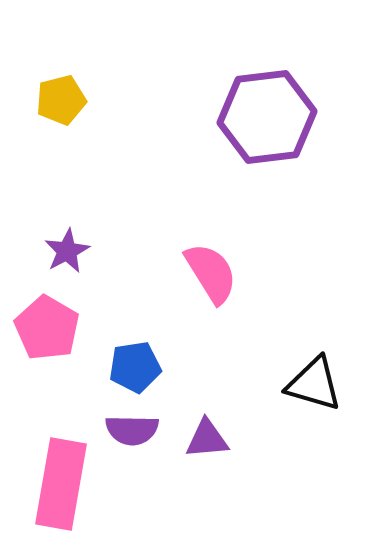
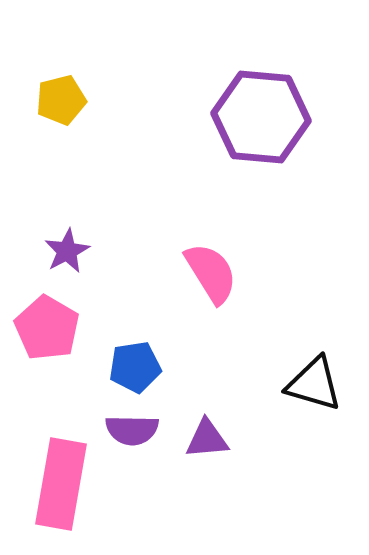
purple hexagon: moved 6 px left; rotated 12 degrees clockwise
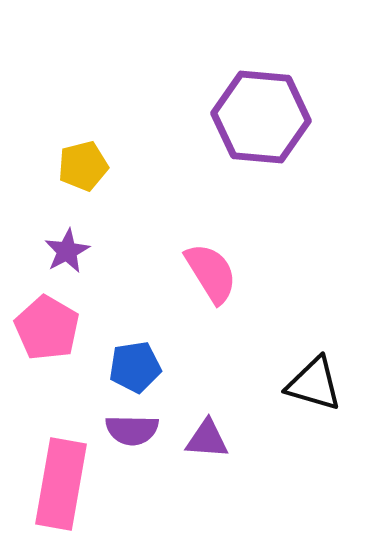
yellow pentagon: moved 22 px right, 66 px down
purple triangle: rotated 9 degrees clockwise
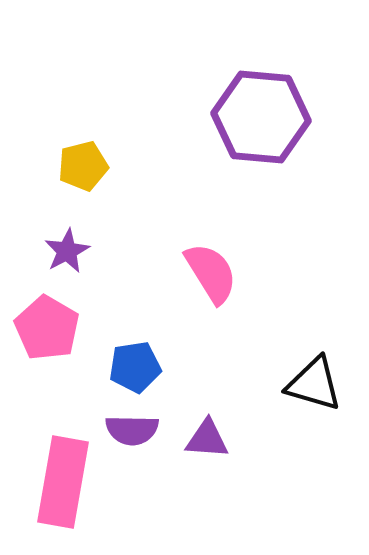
pink rectangle: moved 2 px right, 2 px up
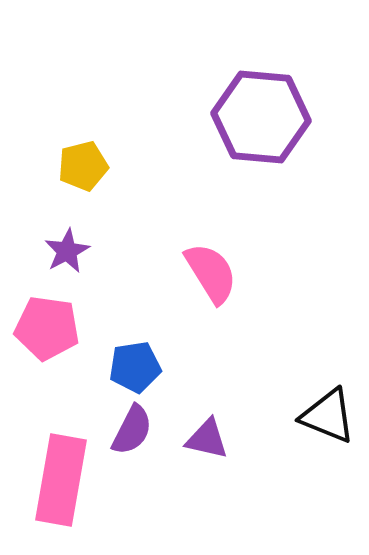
pink pentagon: rotated 22 degrees counterclockwise
black triangle: moved 14 px right, 32 px down; rotated 6 degrees clockwise
purple semicircle: rotated 64 degrees counterclockwise
purple triangle: rotated 9 degrees clockwise
pink rectangle: moved 2 px left, 2 px up
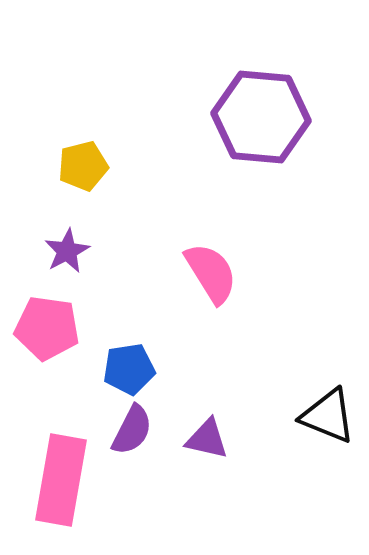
blue pentagon: moved 6 px left, 2 px down
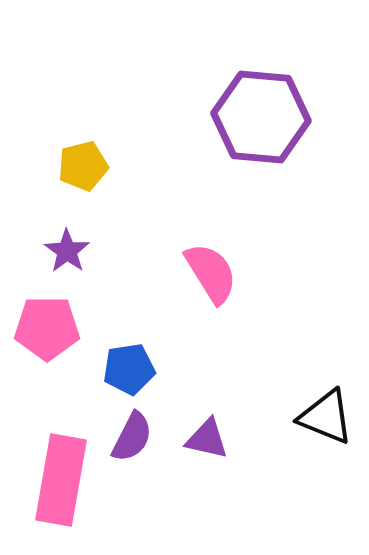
purple star: rotated 9 degrees counterclockwise
pink pentagon: rotated 8 degrees counterclockwise
black triangle: moved 2 px left, 1 px down
purple semicircle: moved 7 px down
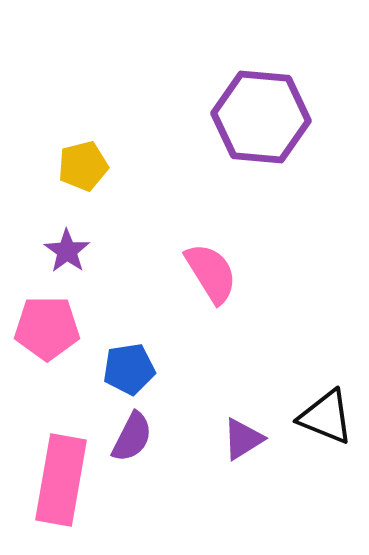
purple triangle: moved 36 px right; rotated 45 degrees counterclockwise
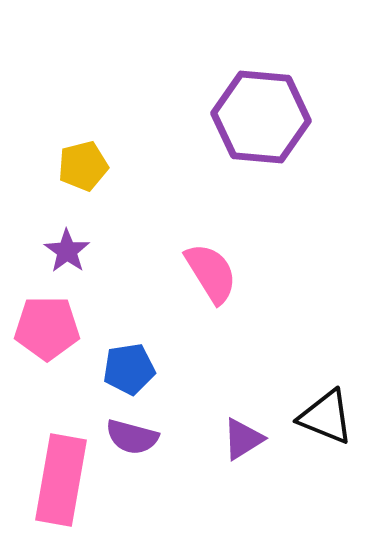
purple semicircle: rotated 78 degrees clockwise
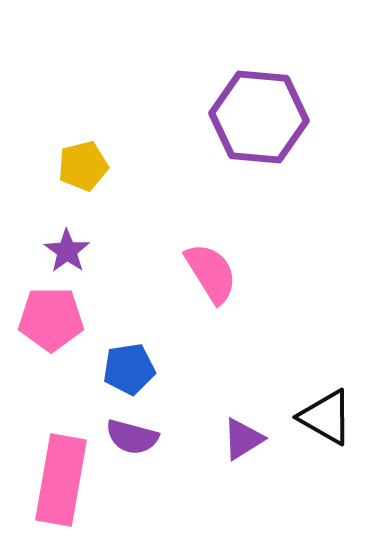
purple hexagon: moved 2 px left
pink pentagon: moved 4 px right, 9 px up
black triangle: rotated 8 degrees clockwise
